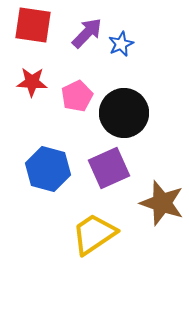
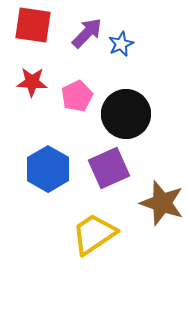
black circle: moved 2 px right, 1 px down
blue hexagon: rotated 15 degrees clockwise
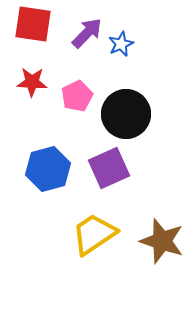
red square: moved 1 px up
blue hexagon: rotated 15 degrees clockwise
brown star: moved 38 px down
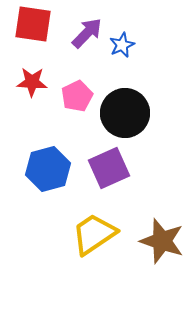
blue star: moved 1 px right, 1 px down
black circle: moved 1 px left, 1 px up
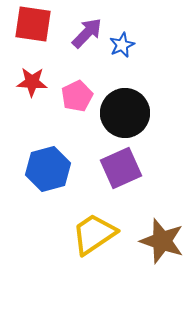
purple square: moved 12 px right
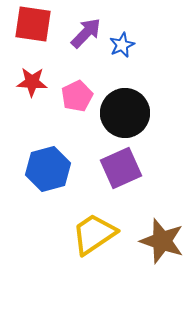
purple arrow: moved 1 px left
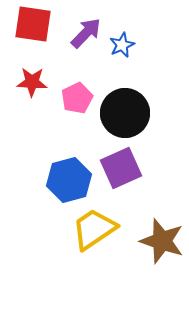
pink pentagon: moved 2 px down
blue hexagon: moved 21 px right, 11 px down
yellow trapezoid: moved 5 px up
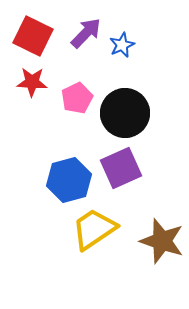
red square: moved 12 px down; rotated 18 degrees clockwise
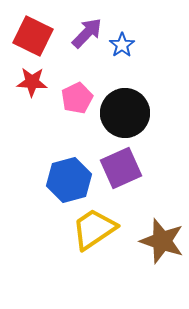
purple arrow: moved 1 px right
blue star: rotated 10 degrees counterclockwise
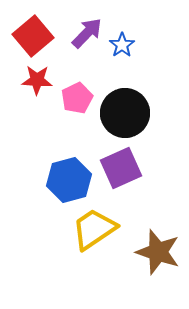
red square: rotated 24 degrees clockwise
red star: moved 5 px right, 2 px up
brown star: moved 4 px left, 11 px down
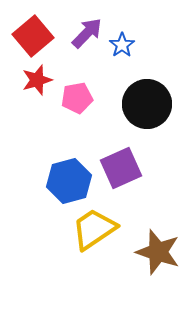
red star: rotated 20 degrees counterclockwise
pink pentagon: rotated 16 degrees clockwise
black circle: moved 22 px right, 9 px up
blue hexagon: moved 1 px down
